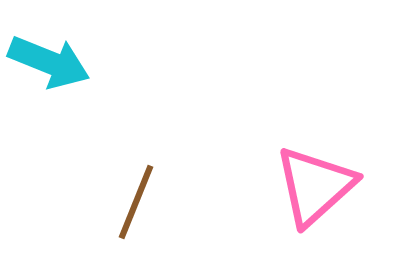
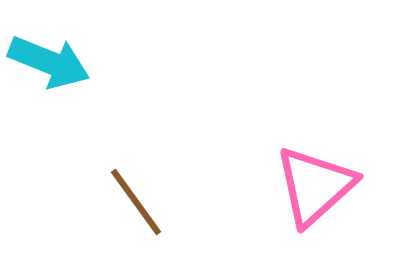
brown line: rotated 58 degrees counterclockwise
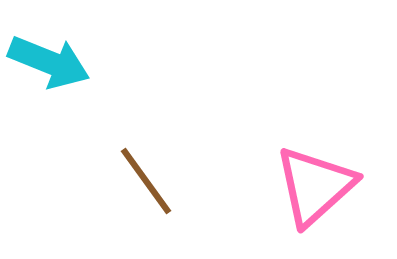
brown line: moved 10 px right, 21 px up
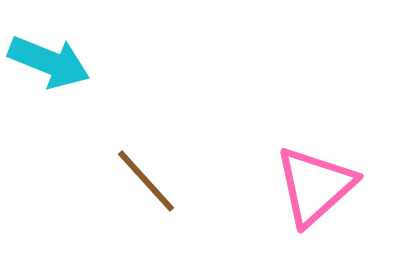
brown line: rotated 6 degrees counterclockwise
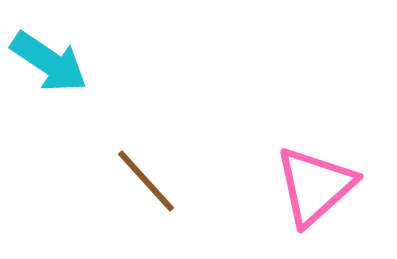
cyan arrow: rotated 12 degrees clockwise
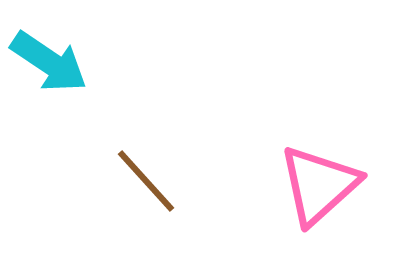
pink triangle: moved 4 px right, 1 px up
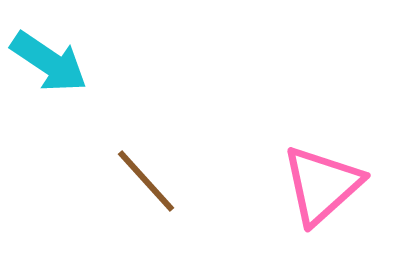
pink triangle: moved 3 px right
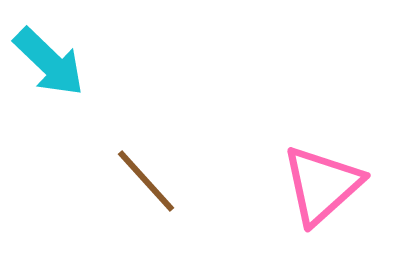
cyan arrow: rotated 10 degrees clockwise
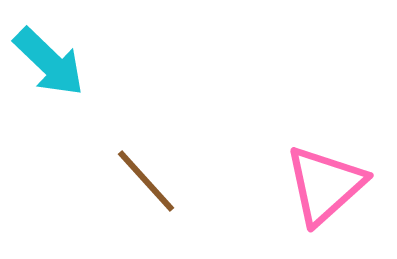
pink triangle: moved 3 px right
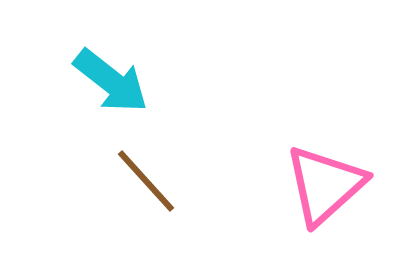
cyan arrow: moved 62 px right, 19 px down; rotated 6 degrees counterclockwise
